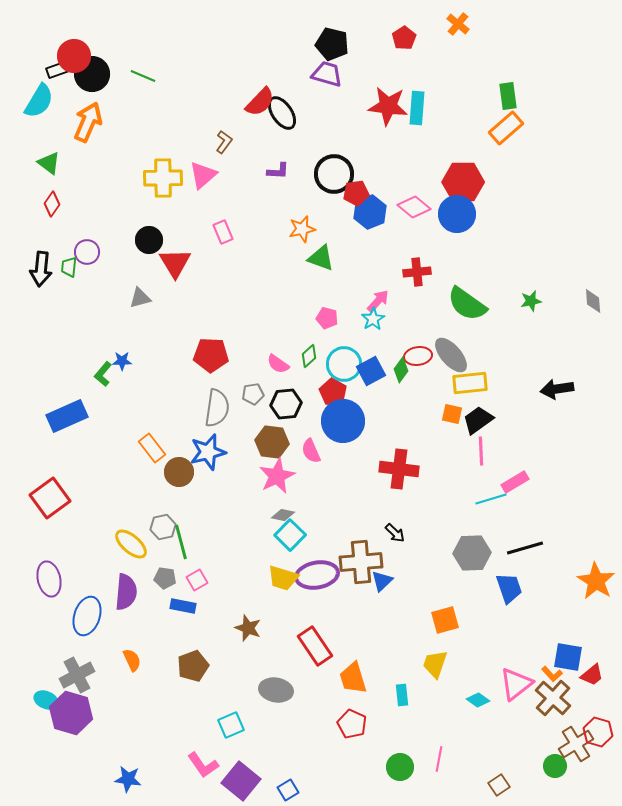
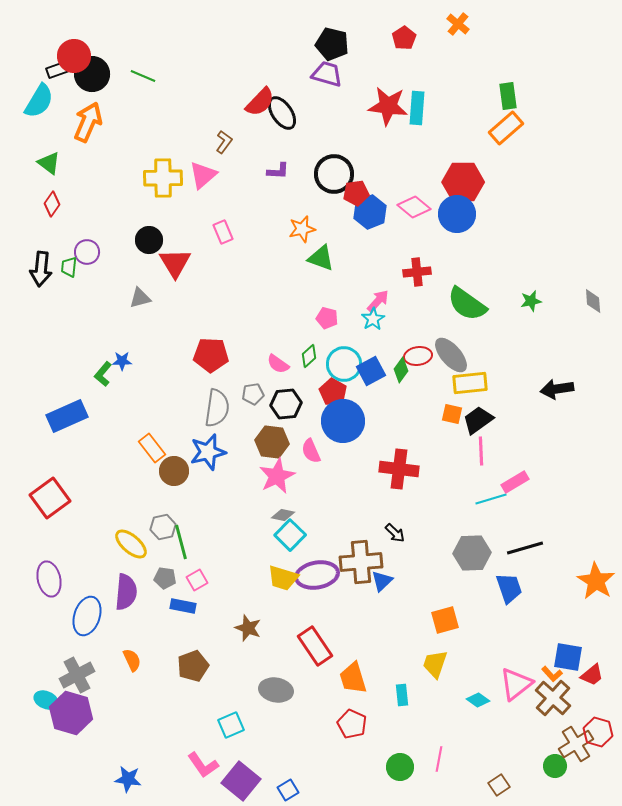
brown circle at (179, 472): moved 5 px left, 1 px up
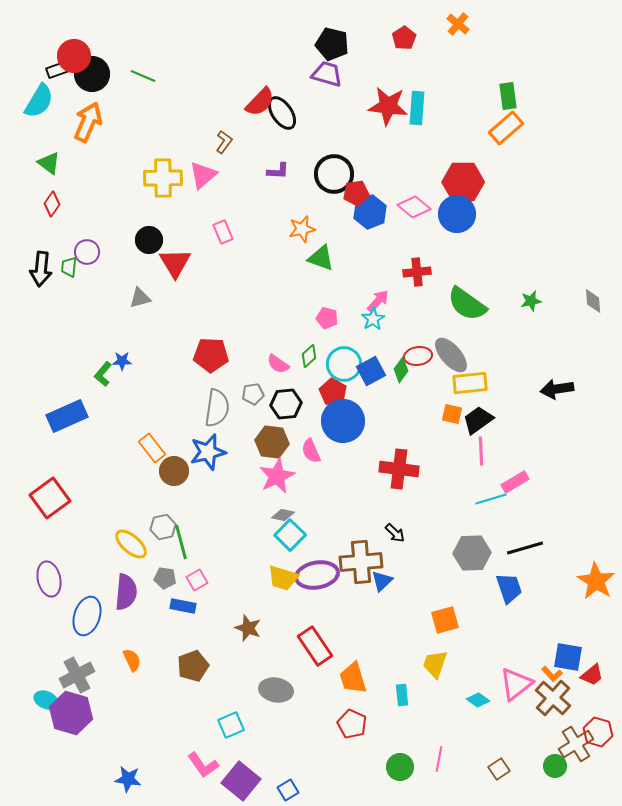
brown square at (499, 785): moved 16 px up
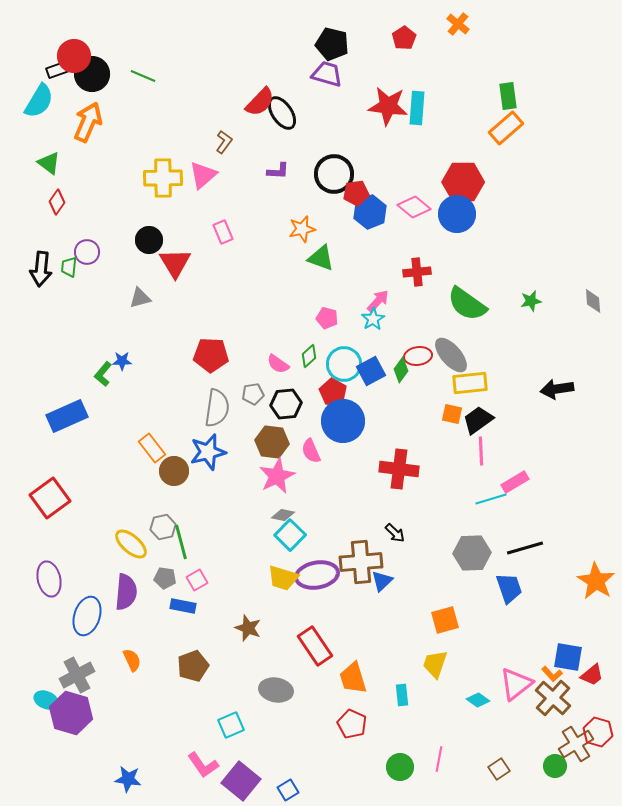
red diamond at (52, 204): moved 5 px right, 2 px up
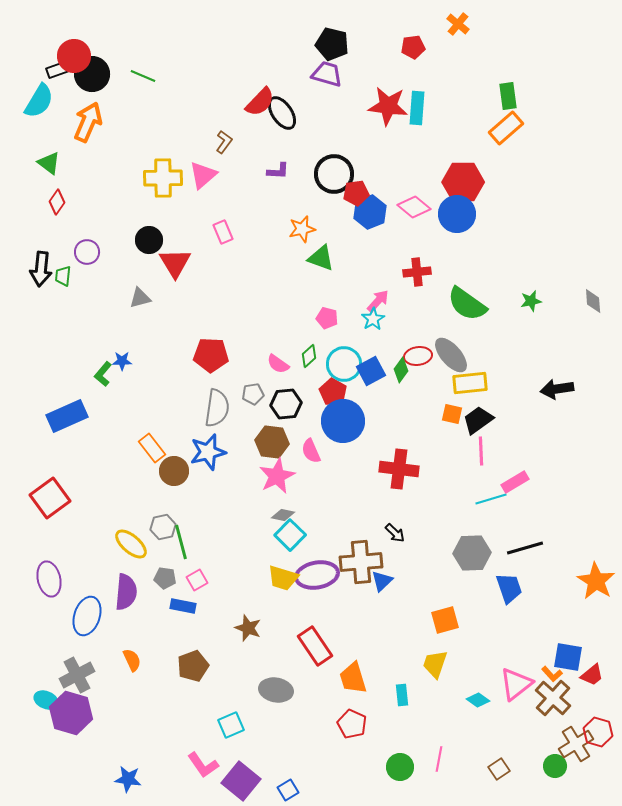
red pentagon at (404, 38): moved 9 px right, 9 px down; rotated 25 degrees clockwise
green trapezoid at (69, 267): moved 6 px left, 9 px down
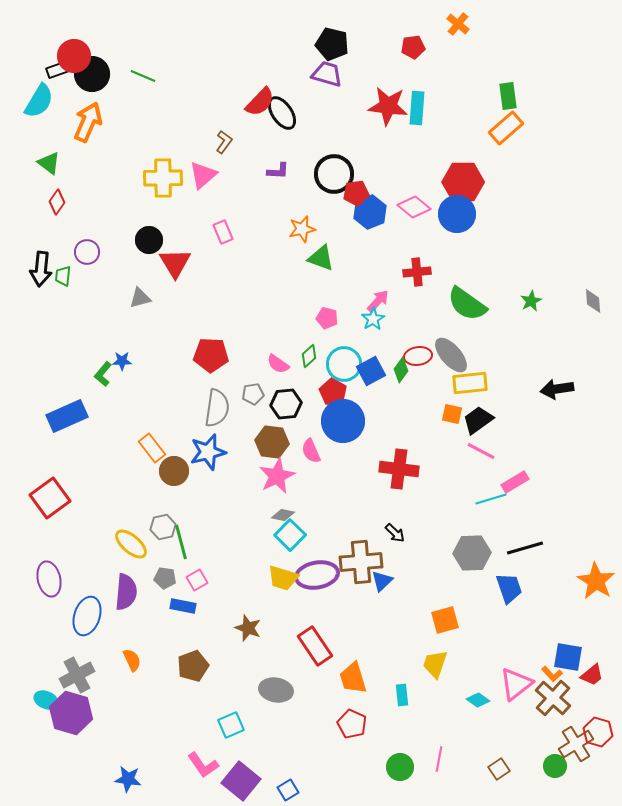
green star at (531, 301): rotated 15 degrees counterclockwise
pink line at (481, 451): rotated 60 degrees counterclockwise
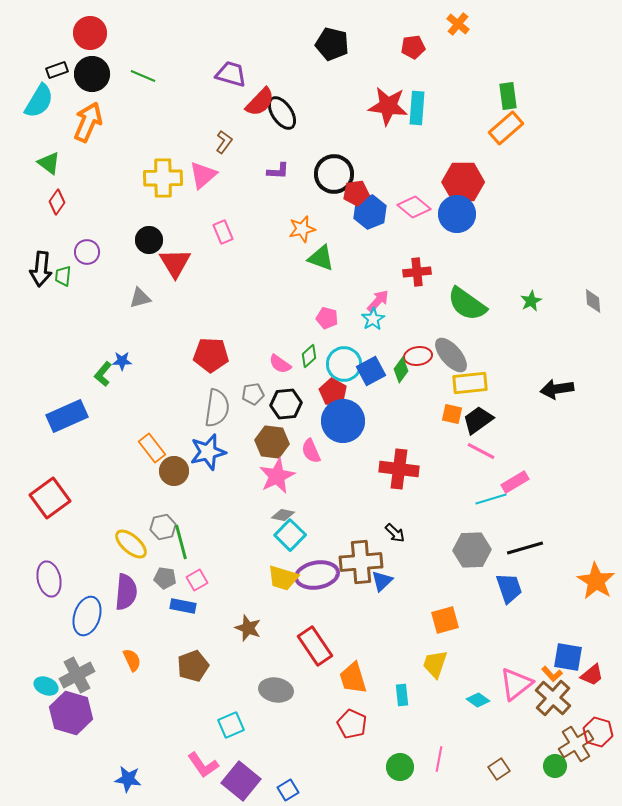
red circle at (74, 56): moved 16 px right, 23 px up
purple trapezoid at (327, 74): moved 96 px left
pink semicircle at (278, 364): moved 2 px right
gray hexagon at (472, 553): moved 3 px up
cyan ellipse at (46, 700): moved 14 px up
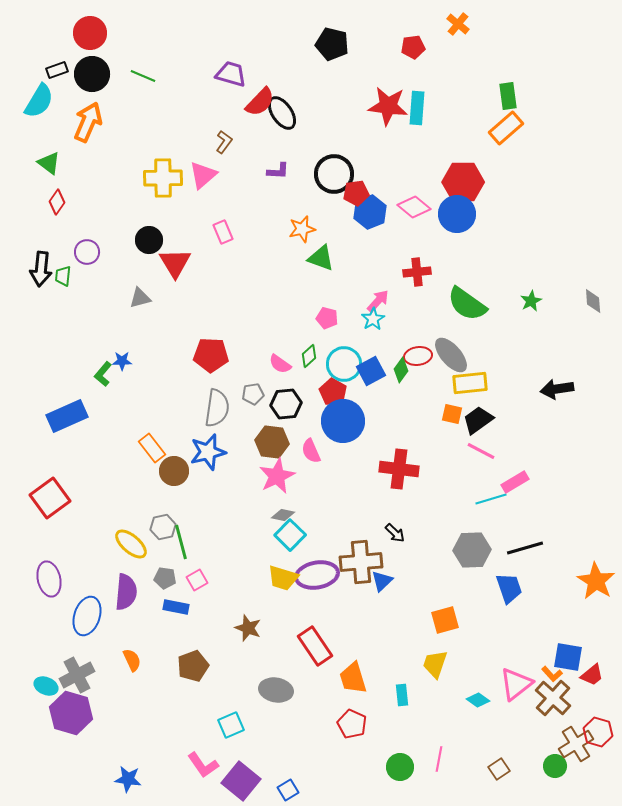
blue rectangle at (183, 606): moved 7 px left, 1 px down
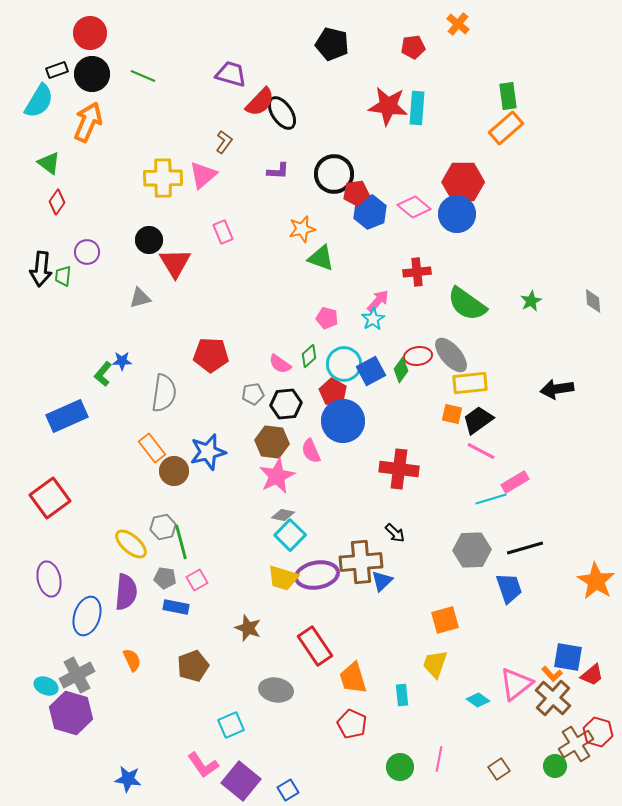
gray semicircle at (217, 408): moved 53 px left, 15 px up
